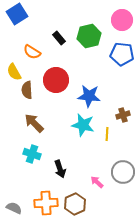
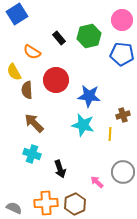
yellow line: moved 3 px right
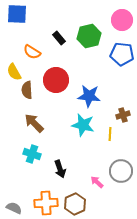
blue square: rotated 35 degrees clockwise
gray circle: moved 2 px left, 1 px up
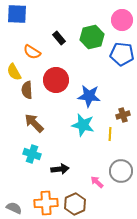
green hexagon: moved 3 px right, 1 px down
black arrow: rotated 78 degrees counterclockwise
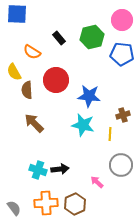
cyan cross: moved 6 px right, 16 px down
gray circle: moved 6 px up
gray semicircle: rotated 28 degrees clockwise
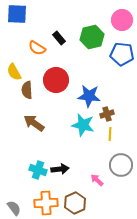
orange semicircle: moved 5 px right, 4 px up
brown cross: moved 16 px left, 1 px up
brown arrow: rotated 10 degrees counterclockwise
pink arrow: moved 2 px up
brown hexagon: moved 1 px up
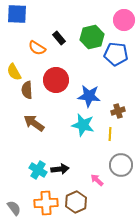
pink circle: moved 2 px right
blue pentagon: moved 6 px left
brown cross: moved 11 px right, 3 px up
cyan cross: rotated 12 degrees clockwise
brown hexagon: moved 1 px right, 1 px up
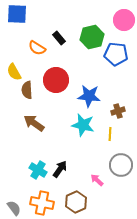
black arrow: rotated 48 degrees counterclockwise
orange cross: moved 4 px left; rotated 15 degrees clockwise
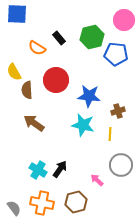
brown hexagon: rotated 10 degrees clockwise
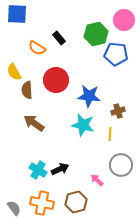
green hexagon: moved 4 px right, 3 px up
black arrow: rotated 30 degrees clockwise
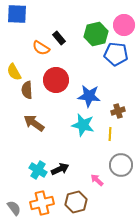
pink circle: moved 5 px down
orange semicircle: moved 4 px right
orange cross: rotated 25 degrees counterclockwise
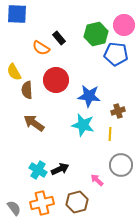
brown hexagon: moved 1 px right
